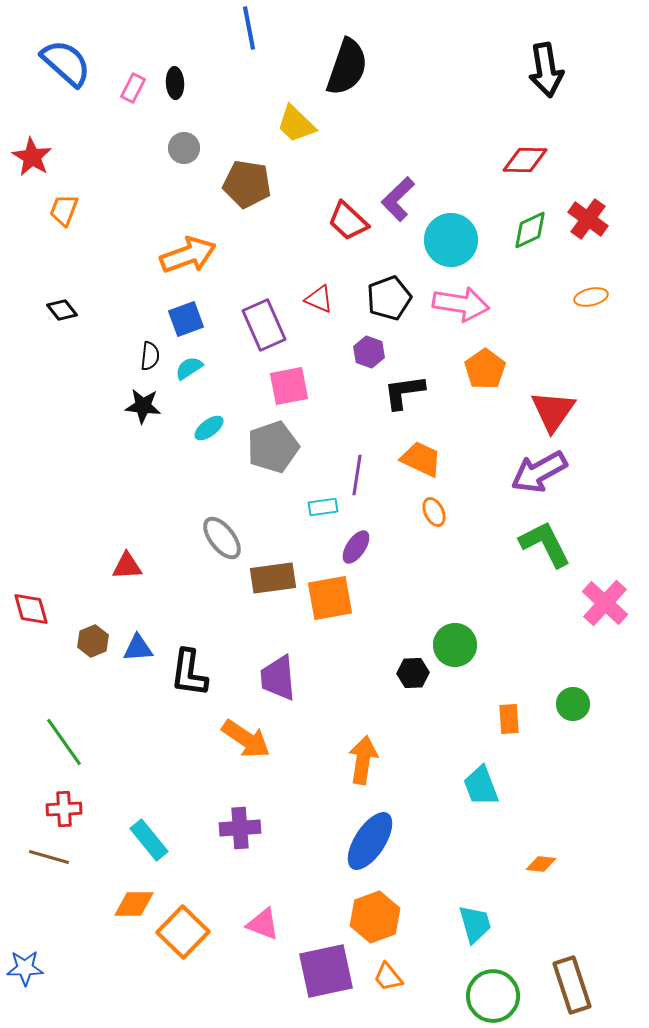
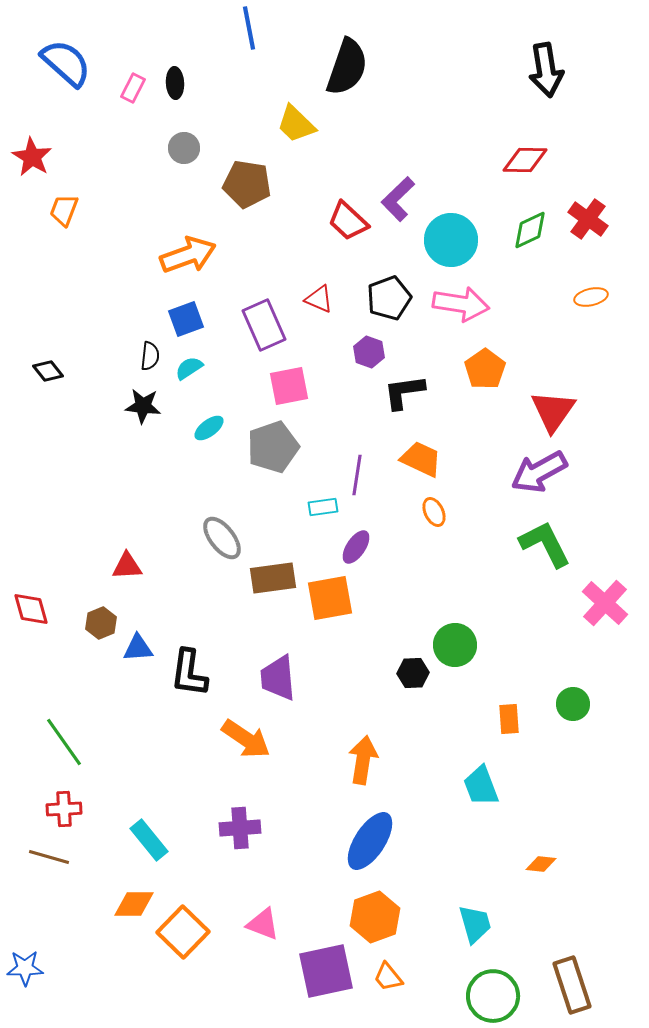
black diamond at (62, 310): moved 14 px left, 61 px down
brown hexagon at (93, 641): moved 8 px right, 18 px up
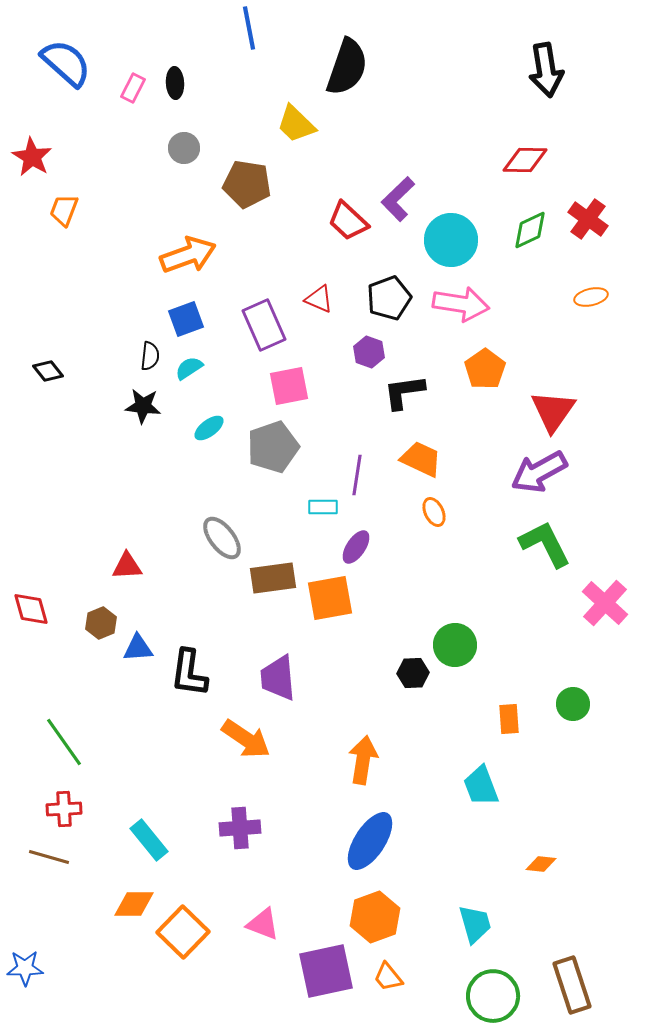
cyan rectangle at (323, 507): rotated 8 degrees clockwise
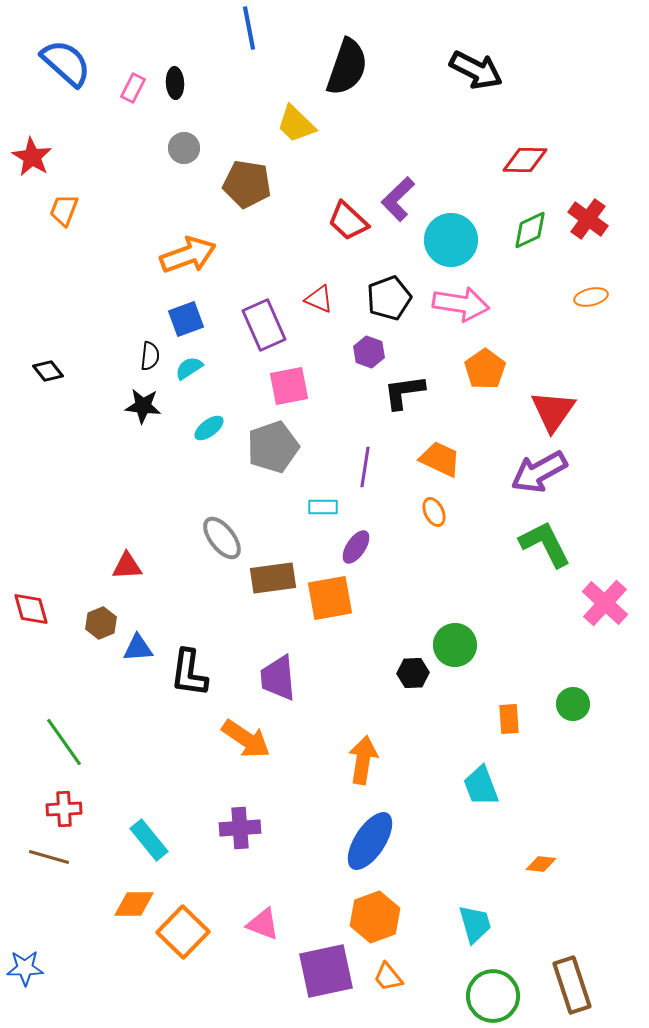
black arrow at (546, 70): moved 70 px left; rotated 54 degrees counterclockwise
orange trapezoid at (421, 459): moved 19 px right
purple line at (357, 475): moved 8 px right, 8 px up
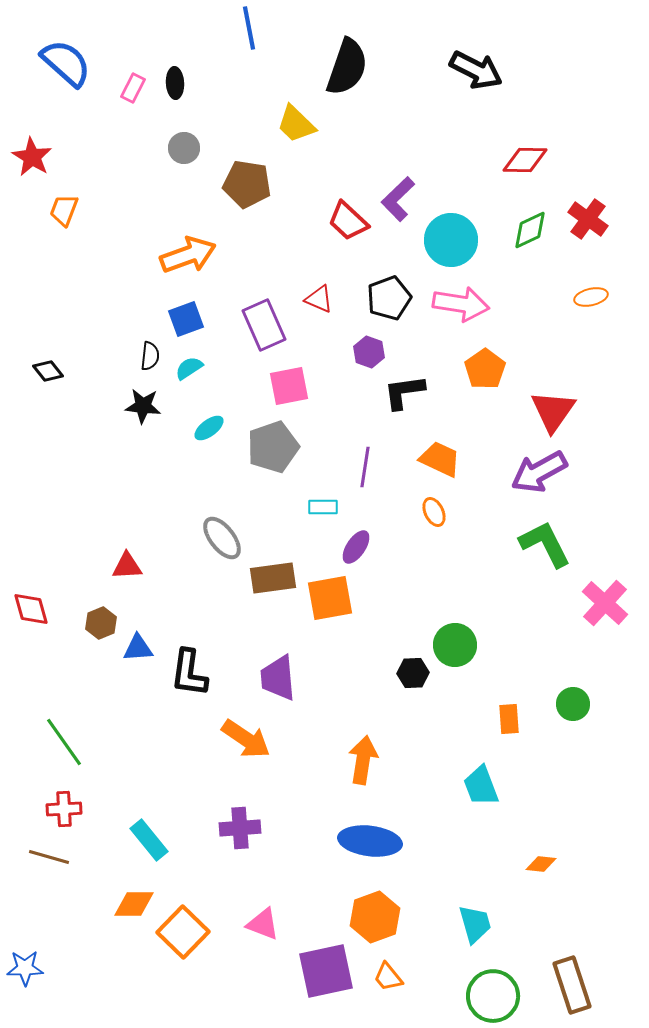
blue ellipse at (370, 841): rotated 64 degrees clockwise
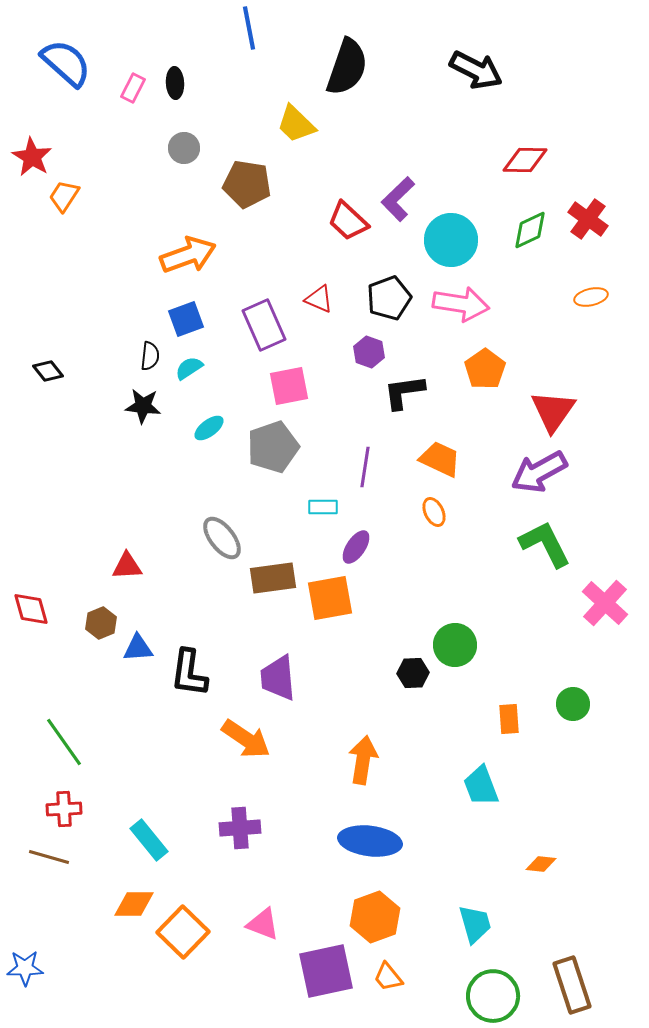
orange trapezoid at (64, 210): moved 14 px up; rotated 12 degrees clockwise
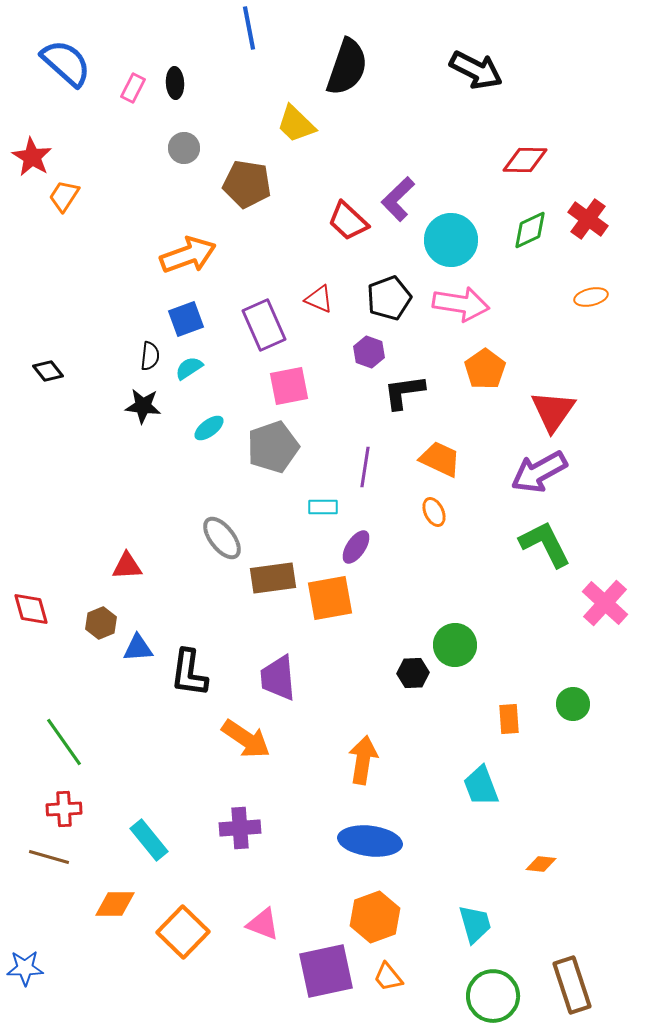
orange diamond at (134, 904): moved 19 px left
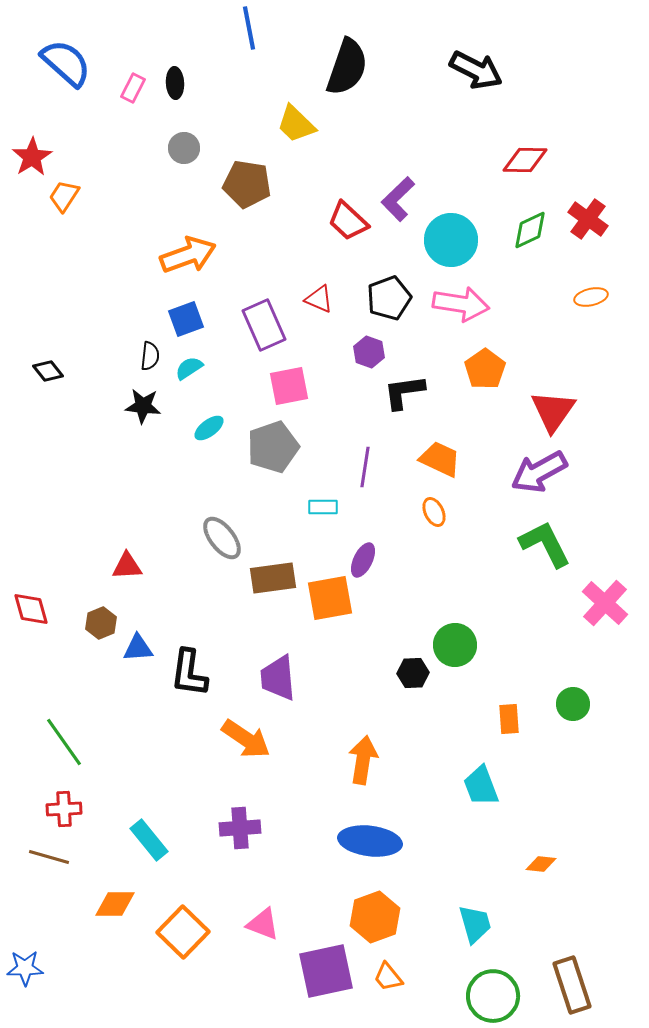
red star at (32, 157): rotated 9 degrees clockwise
purple ellipse at (356, 547): moved 7 px right, 13 px down; rotated 8 degrees counterclockwise
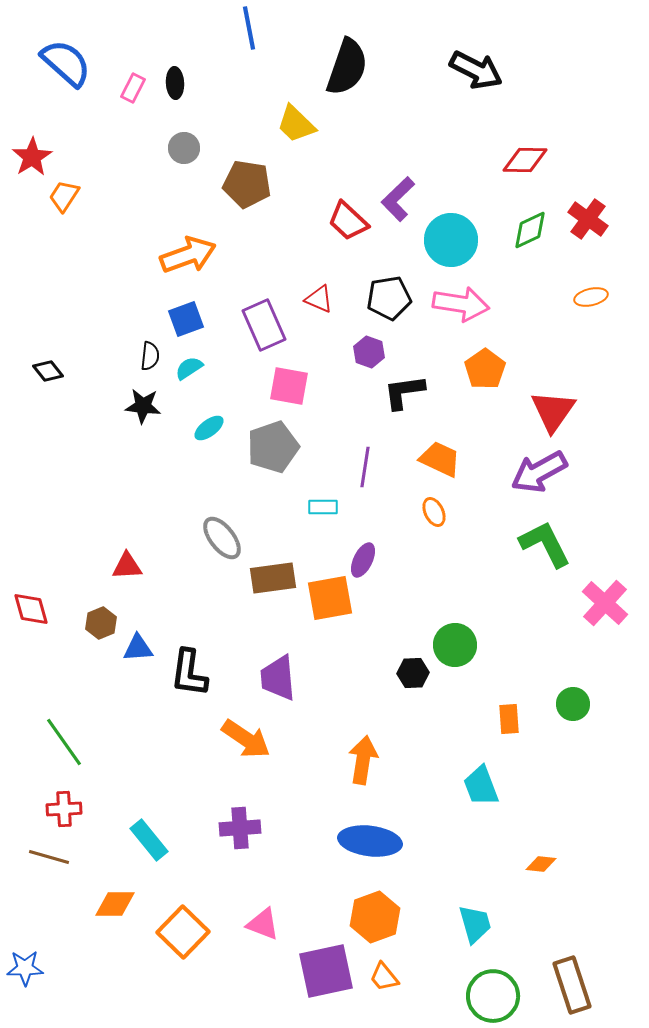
black pentagon at (389, 298): rotated 12 degrees clockwise
pink square at (289, 386): rotated 21 degrees clockwise
orange trapezoid at (388, 977): moved 4 px left
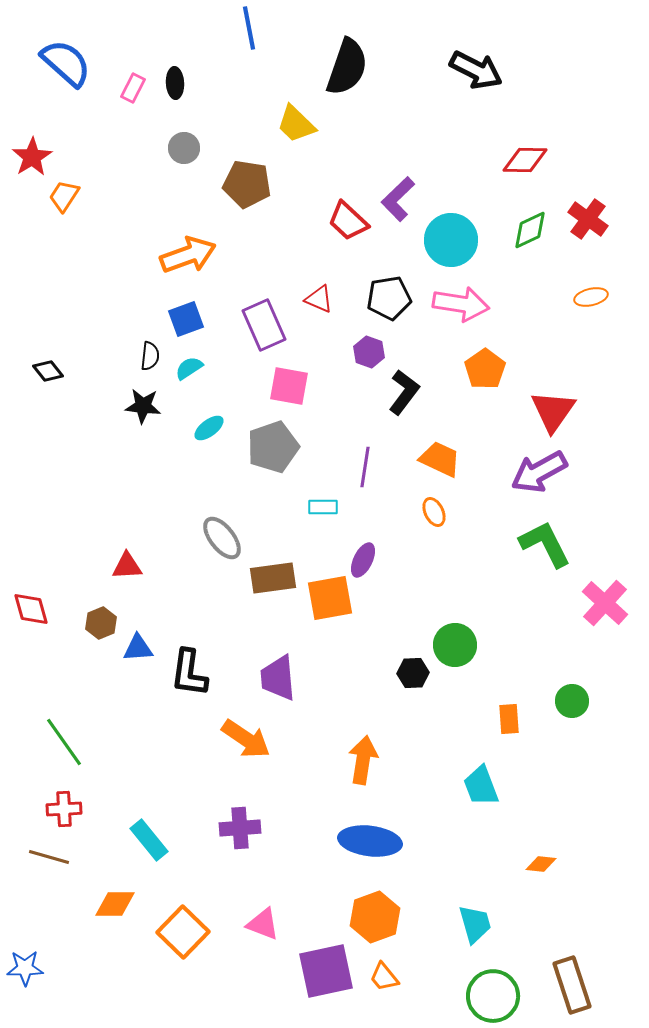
black L-shape at (404, 392): rotated 135 degrees clockwise
green circle at (573, 704): moved 1 px left, 3 px up
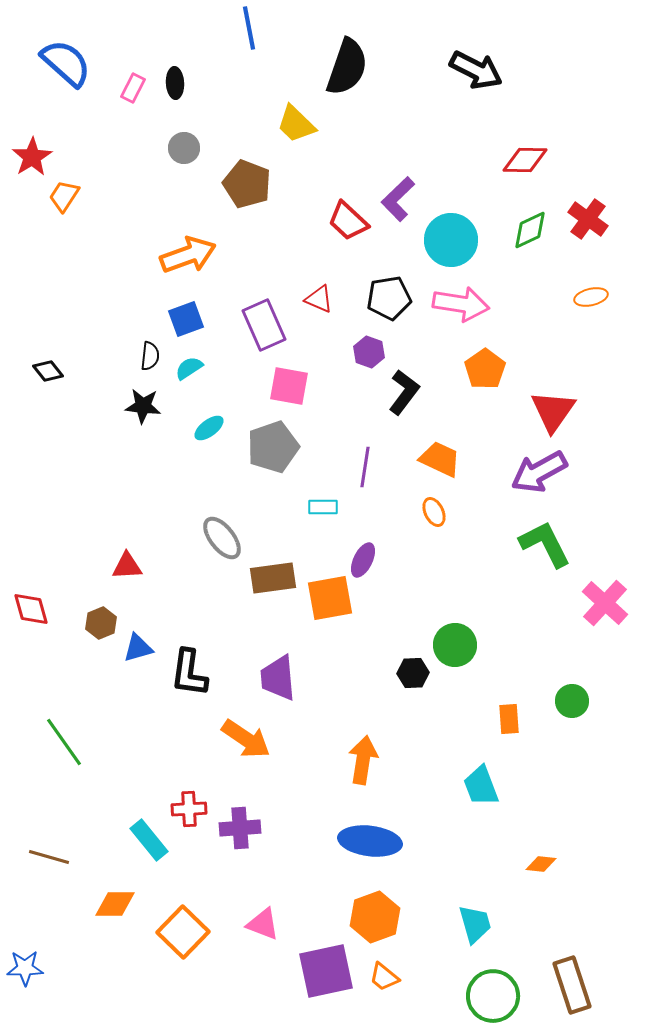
brown pentagon at (247, 184): rotated 12 degrees clockwise
blue triangle at (138, 648): rotated 12 degrees counterclockwise
red cross at (64, 809): moved 125 px right
orange trapezoid at (384, 977): rotated 12 degrees counterclockwise
